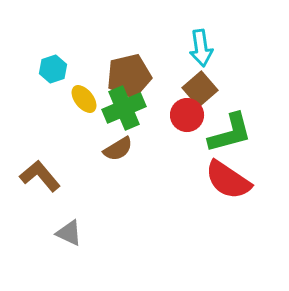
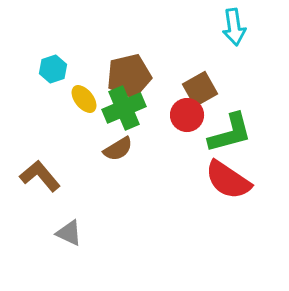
cyan arrow: moved 33 px right, 21 px up
brown square: rotated 12 degrees clockwise
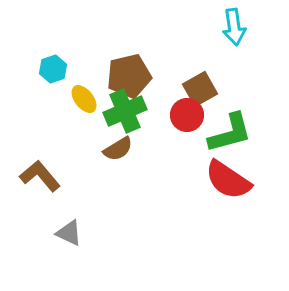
green cross: moved 1 px right, 3 px down
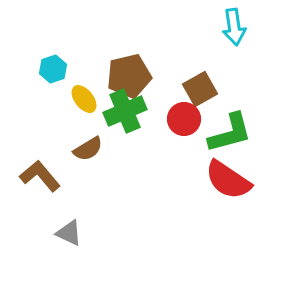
red circle: moved 3 px left, 4 px down
brown semicircle: moved 30 px left
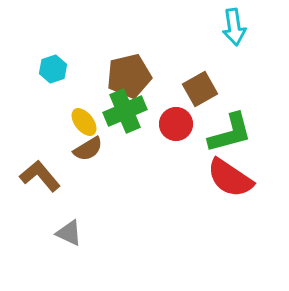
yellow ellipse: moved 23 px down
red circle: moved 8 px left, 5 px down
red semicircle: moved 2 px right, 2 px up
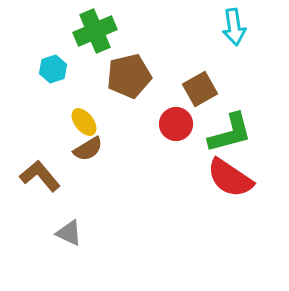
green cross: moved 30 px left, 80 px up
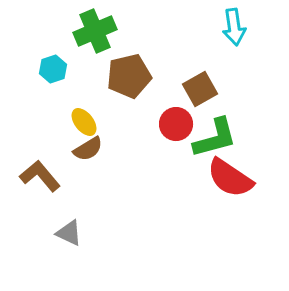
green L-shape: moved 15 px left, 5 px down
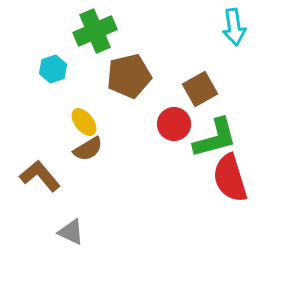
red circle: moved 2 px left
red semicircle: rotated 39 degrees clockwise
gray triangle: moved 2 px right, 1 px up
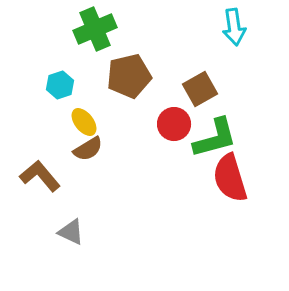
green cross: moved 2 px up
cyan hexagon: moved 7 px right, 16 px down
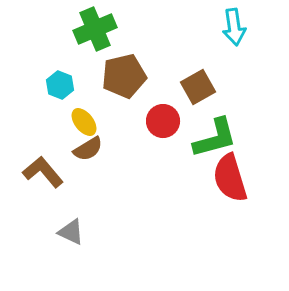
brown pentagon: moved 5 px left
cyan hexagon: rotated 20 degrees counterclockwise
brown square: moved 2 px left, 2 px up
red circle: moved 11 px left, 3 px up
brown L-shape: moved 3 px right, 4 px up
